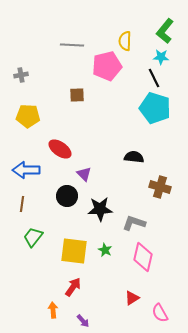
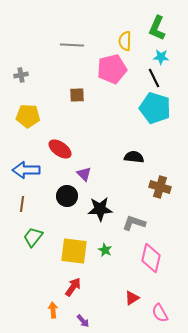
green L-shape: moved 8 px left, 3 px up; rotated 15 degrees counterclockwise
pink pentagon: moved 5 px right, 3 px down
pink diamond: moved 8 px right, 1 px down
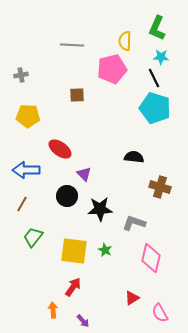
brown line: rotated 21 degrees clockwise
